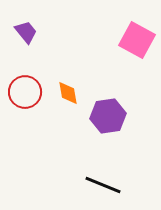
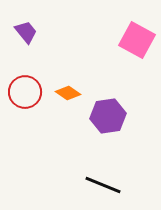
orange diamond: rotated 45 degrees counterclockwise
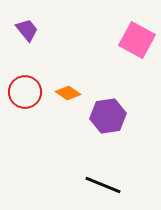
purple trapezoid: moved 1 px right, 2 px up
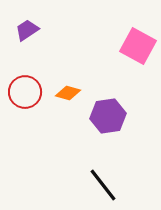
purple trapezoid: rotated 85 degrees counterclockwise
pink square: moved 1 px right, 6 px down
orange diamond: rotated 20 degrees counterclockwise
black line: rotated 30 degrees clockwise
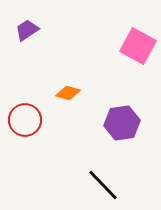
red circle: moved 28 px down
purple hexagon: moved 14 px right, 7 px down
black line: rotated 6 degrees counterclockwise
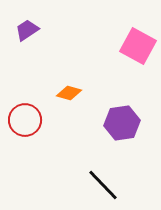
orange diamond: moved 1 px right
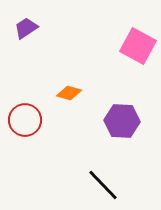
purple trapezoid: moved 1 px left, 2 px up
purple hexagon: moved 2 px up; rotated 12 degrees clockwise
